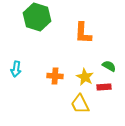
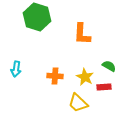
orange L-shape: moved 1 px left, 1 px down
yellow trapezoid: moved 2 px left, 1 px up; rotated 20 degrees counterclockwise
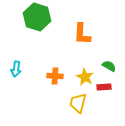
yellow trapezoid: rotated 60 degrees clockwise
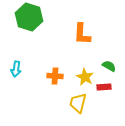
green hexagon: moved 8 px left
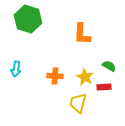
green hexagon: moved 1 px left, 2 px down
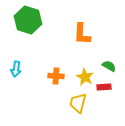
green hexagon: moved 1 px down
orange cross: moved 1 px right
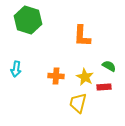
orange L-shape: moved 2 px down
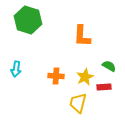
yellow star: rotated 18 degrees clockwise
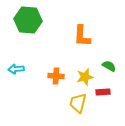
green hexagon: rotated 12 degrees counterclockwise
cyan arrow: rotated 77 degrees clockwise
yellow star: rotated 12 degrees clockwise
red rectangle: moved 1 px left, 5 px down
